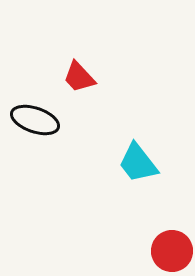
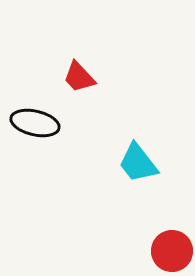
black ellipse: moved 3 px down; rotated 6 degrees counterclockwise
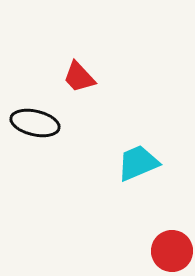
cyan trapezoid: rotated 105 degrees clockwise
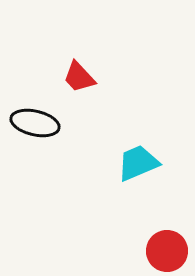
red circle: moved 5 px left
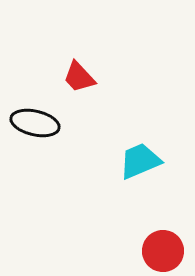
cyan trapezoid: moved 2 px right, 2 px up
red circle: moved 4 px left
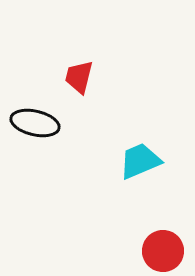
red trapezoid: rotated 57 degrees clockwise
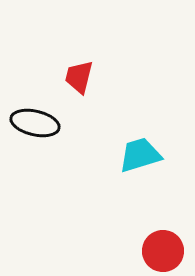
cyan trapezoid: moved 6 px up; rotated 6 degrees clockwise
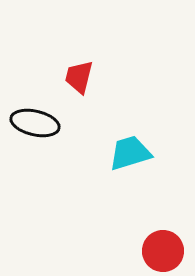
cyan trapezoid: moved 10 px left, 2 px up
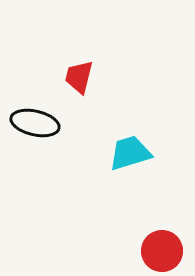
red circle: moved 1 px left
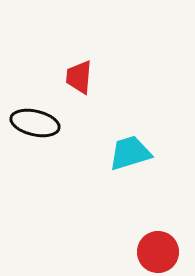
red trapezoid: rotated 9 degrees counterclockwise
red circle: moved 4 px left, 1 px down
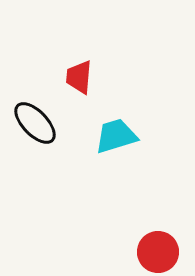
black ellipse: rotated 33 degrees clockwise
cyan trapezoid: moved 14 px left, 17 px up
